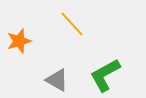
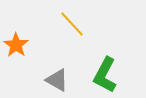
orange star: moved 3 px left, 4 px down; rotated 20 degrees counterclockwise
green L-shape: rotated 33 degrees counterclockwise
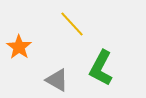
orange star: moved 3 px right, 2 px down
green L-shape: moved 4 px left, 7 px up
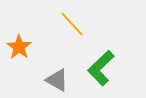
green L-shape: rotated 18 degrees clockwise
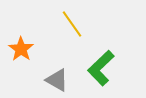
yellow line: rotated 8 degrees clockwise
orange star: moved 2 px right, 2 px down
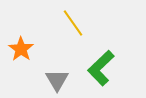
yellow line: moved 1 px right, 1 px up
gray triangle: rotated 30 degrees clockwise
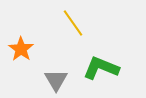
green L-shape: rotated 66 degrees clockwise
gray triangle: moved 1 px left
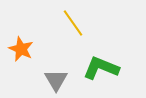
orange star: rotated 10 degrees counterclockwise
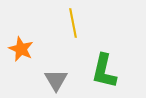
yellow line: rotated 24 degrees clockwise
green L-shape: moved 3 px right, 3 px down; rotated 99 degrees counterclockwise
